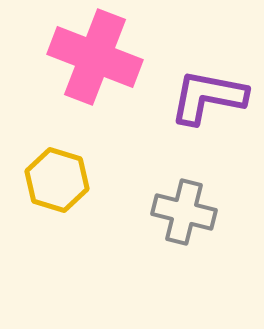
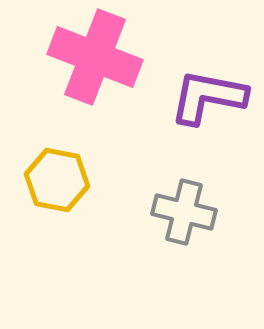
yellow hexagon: rotated 6 degrees counterclockwise
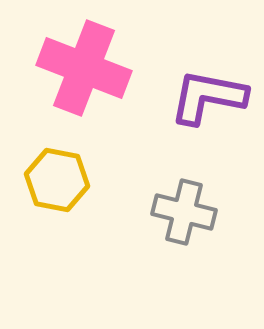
pink cross: moved 11 px left, 11 px down
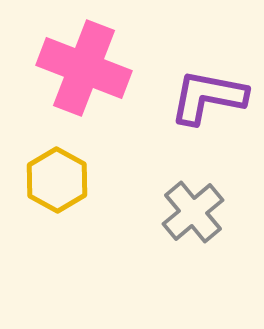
yellow hexagon: rotated 18 degrees clockwise
gray cross: moved 9 px right; rotated 36 degrees clockwise
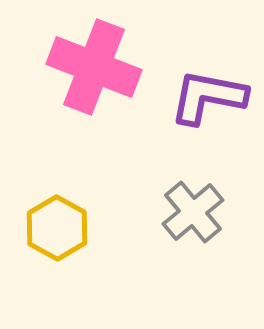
pink cross: moved 10 px right, 1 px up
yellow hexagon: moved 48 px down
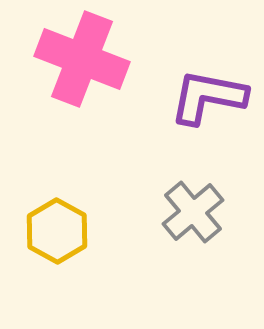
pink cross: moved 12 px left, 8 px up
yellow hexagon: moved 3 px down
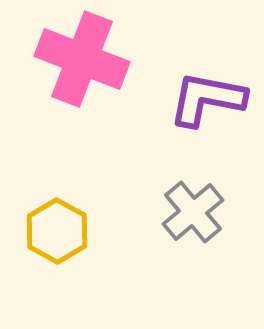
purple L-shape: moved 1 px left, 2 px down
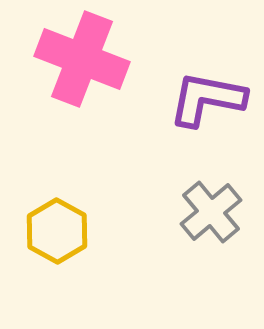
gray cross: moved 18 px right
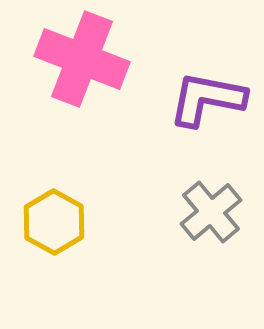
yellow hexagon: moved 3 px left, 9 px up
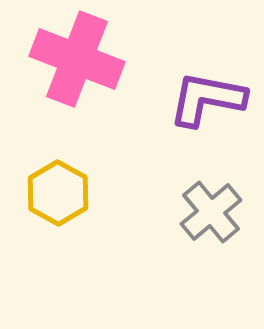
pink cross: moved 5 px left
yellow hexagon: moved 4 px right, 29 px up
